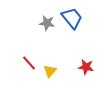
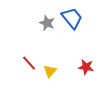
gray star: rotated 14 degrees clockwise
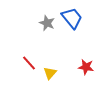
yellow triangle: moved 2 px down
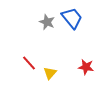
gray star: moved 1 px up
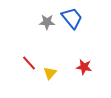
gray star: rotated 21 degrees counterclockwise
red star: moved 2 px left
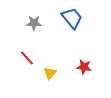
gray star: moved 13 px left, 1 px down
red line: moved 2 px left, 5 px up
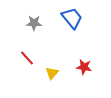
yellow triangle: moved 2 px right
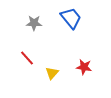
blue trapezoid: moved 1 px left
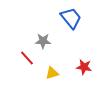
gray star: moved 9 px right, 18 px down
yellow triangle: rotated 32 degrees clockwise
